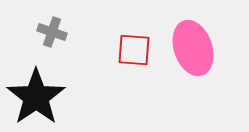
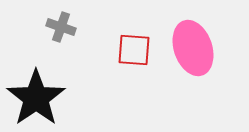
gray cross: moved 9 px right, 5 px up
black star: moved 1 px down
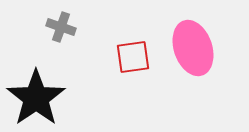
red square: moved 1 px left, 7 px down; rotated 12 degrees counterclockwise
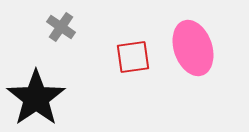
gray cross: rotated 16 degrees clockwise
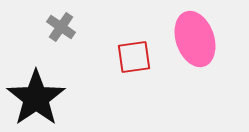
pink ellipse: moved 2 px right, 9 px up
red square: moved 1 px right
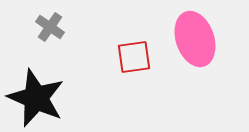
gray cross: moved 11 px left
black star: rotated 14 degrees counterclockwise
